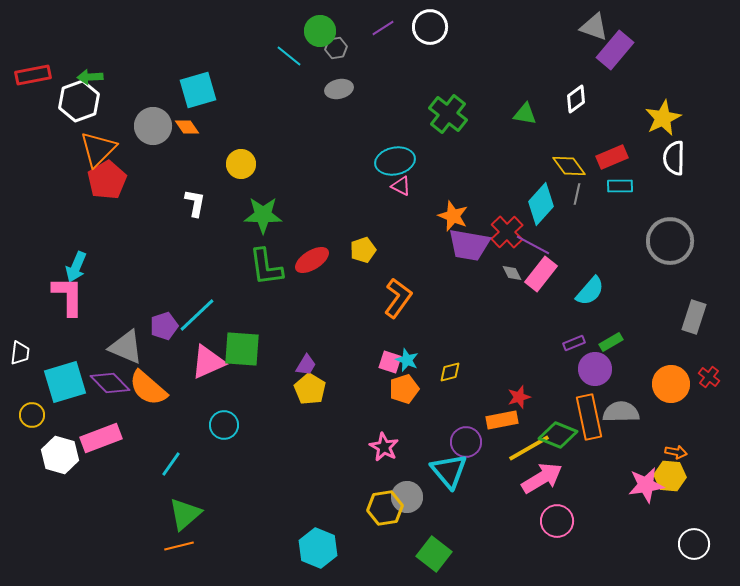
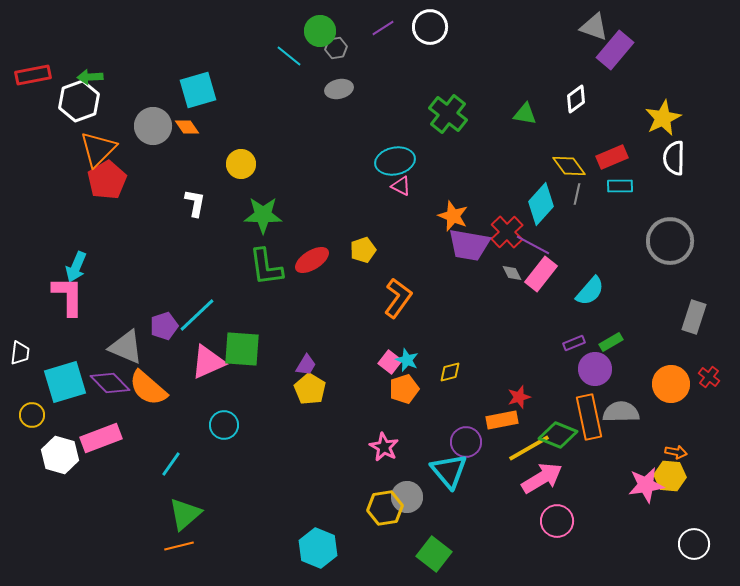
pink square at (390, 362): rotated 20 degrees clockwise
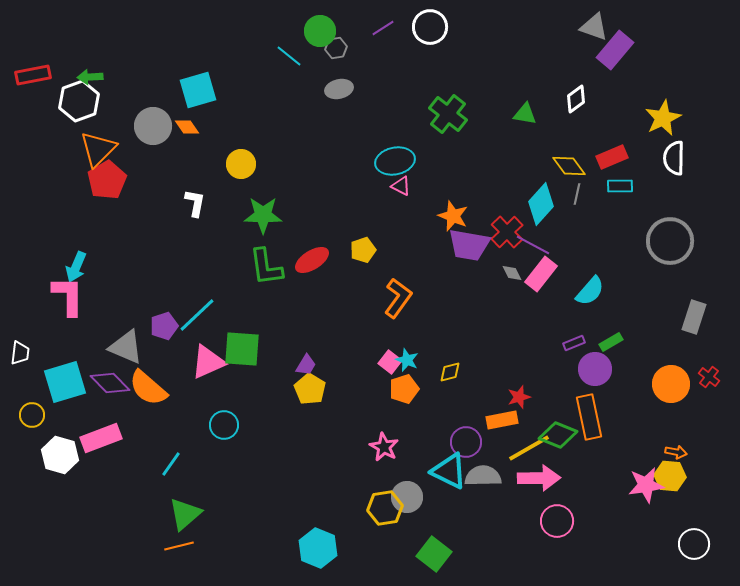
gray semicircle at (621, 412): moved 138 px left, 64 px down
cyan triangle at (449, 471): rotated 24 degrees counterclockwise
pink arrow at (542, 478): moved 3 px left; rotated 30 degrees clockwise
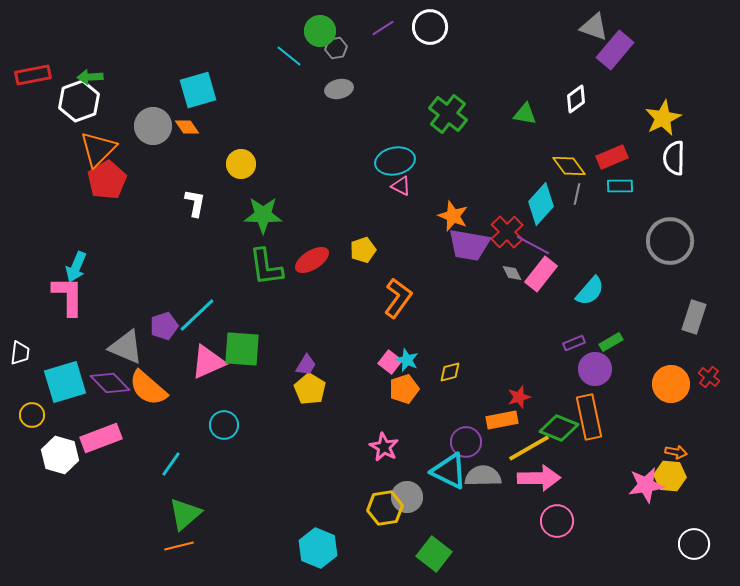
green diamond at (558, 435): moved 1 px right, 7 px up
